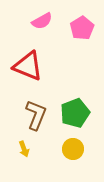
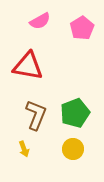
pink semicircle: moved 2 px left
red triangle: rotated 12 degrees counterclockwise
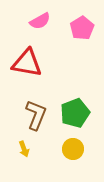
red triangle: moved 1 px left, 3 px up
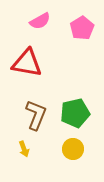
green pentagon: rotated 8 degrees clockwise
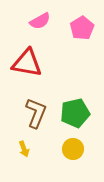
brown L-shape: moved 2 px up
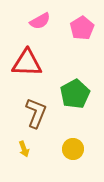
red triangle: rotated 8 degrees counterclockwise
green pentagon: moved 19 px up; rotated 16 degrees counterclockwise
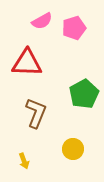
pink semicircle: moved 2 px right
pink pentagon: moved 8 px left; rotated 15 degrees clockwise
green pentagon: moved 9 px right
yellow arrow: moved 12 px down
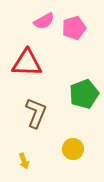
pink semicircle: moved 2 px right
green pentagon: rotated 8 degrees clockwise
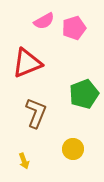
red triangle: rotated 24 degrees counterclockwise
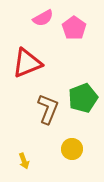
pink semicircle: moved 1 px left, 3 px up
pink pentagon: rotated 20 degrees counterclockwise
green pentagon: moved 1 px left, 4 px down
brown L-shape: moved 12 px right, 4 px up
yellow circle: moved 1 px left
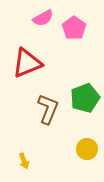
green pentagon: moved 2 px right
yellow circle: moved 15 px right
